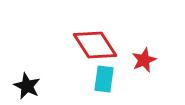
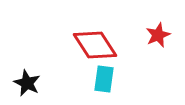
red star: moved 14 px right, 25 px up
black star: moved 3 px up
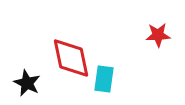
red star: rotated 20 degrees clockwise
red diamond: moved 24 px left, 13 px down; rotated 21 degrees clockwise
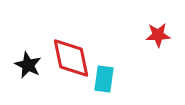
black star: moved 1 px right, 18 px up
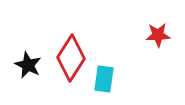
red diamond: rotated 45 degrees clockwise
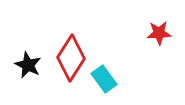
red star: moved 1 px right, 2 px up
cyan rectangle: rotated 44 degrees counterclockwise
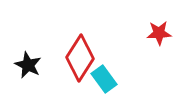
red diamond: moved 9 px right
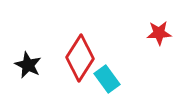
cyan rectangle: moved 3 px right
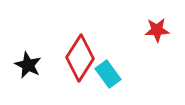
red star: moved 2 px left, 3 px up
cyan rectangle: moved 1 px right, 5 px up
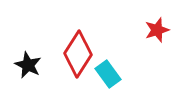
red star: rotated 15 degrees counterclockwise
red diamond: moved 2 px left, 4 px up
